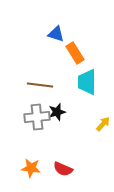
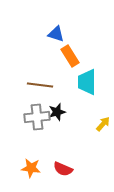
orange rectangle: moved 5 px left, 3 px down
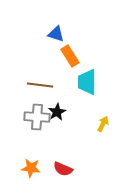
black star: rotated 12 degrees counterclockwise
gray cross: rotated 10 degrees clockwise
yellow arrow: rotated 14 degrees counterclockwise
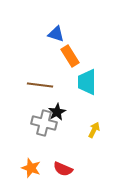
gray cross: moved 7 px right, 6 px down; rotated 10 degrees clockwise
yellow arrow: moved 9 px left, 6 px down
orange star: rotated 12 degrees clockwise
